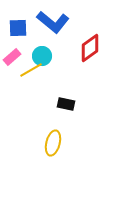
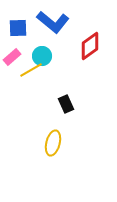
red diamond: moved 2 px up
black rectangle: rotated 54 degrees clockwise
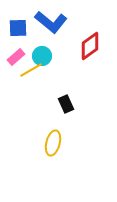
blue L-shape: moved 2 px left
pink rectangle: moved 4 px right
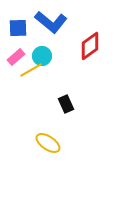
yellow ellipse: moved 5 px left; rotated 70 degrees counterclockwise
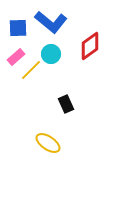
cyan circle: moved 9 px right, 2 px up
yellow line: rotated 15 degrees counterclockwise
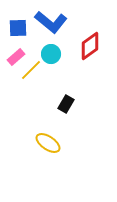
black rectangle: rotated 54 degrees clockwise
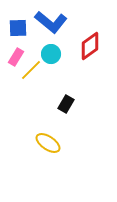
pink rectangle: rotated 18 degrees counterclockwise
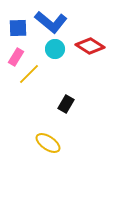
red diamond: rotated 68 degrees clockwise
cyan circle: moved 4 px right, 5 px up
yellow line: moved 2 px left, 4 px down
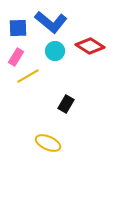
cyan circle: moved 2 px down
yellow line: moved 1 px left, 2 px down; rotated 15 degrees clockwise
yellow ellipse: rotated 10 degrees counterclockwise
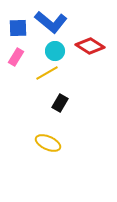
yellow line: moved 19 px right, 3 px up
black rectangle: moved 6 px left, 1 px up
